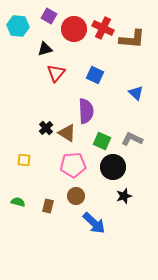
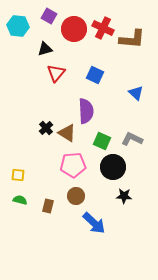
yellow square: moved 6 px left, 15 px down
black star: rotated 21 degrees clockwise
green semicircle: moved 2 px right, 2 px up
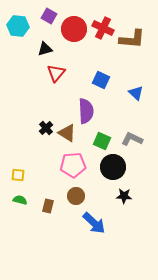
blue square: moved 6 px right, 5 px down
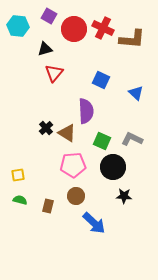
red triangle: moved 2 px left
yellow square: rotated 16 degrees counterclockwise
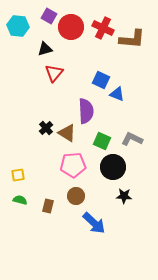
red circle: moved 3 px left, 2 px up
blue triangle: moved 19 px left, 1 px down; rotated 21 degrees counterclockwise
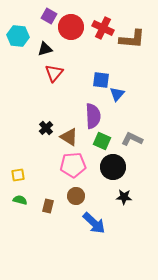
cyan hexagon: moved 10 px down
blue square: rotated 18 degrees counterclockwise
blue triangle: rotated 49 degrees clockwise
purple semicircle: moved 7 px right, 5 px down
brown triangle: moved 2 px right, 4 px down
black star: moved 1 px down
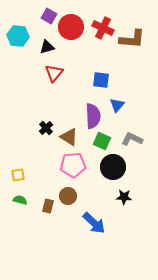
black triangle: moved 2 px right, 2 px up
blue triangle: moved 11 px down
brown circle: moved 8 px left
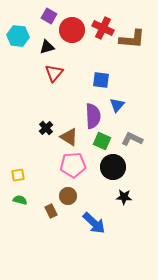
red circle: moved 1 px right, 3 px down
brown rectangle: moved 3 px right, 5 px down; rotated 40 degrees counterclockwise
